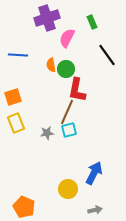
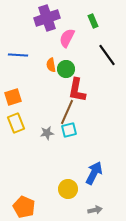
green rectangle: moved 1 px right, 1 px up
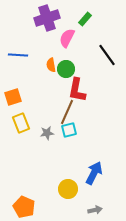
green rectangle: moved 8 px left, 2 px up; rotated 64 degrees clockwise
yellow rectangle: moved 5 px right
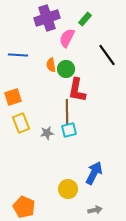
brown line: rotated 25 degrees counterclockwise
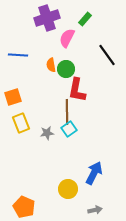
cyan square: moved 1 px up; rotated 21 degrees counterclockwise
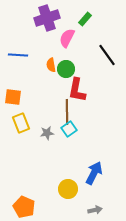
orange square: rotated 24 degrees clockwise
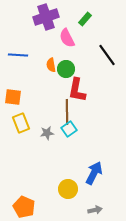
purple cross: moved 1 px left, 1 px up
pink semicircle: rotated 54 degrees counterclockwise
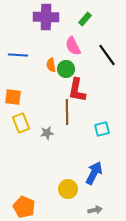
purple cross: rotated 20 degrees clockwise
pink semicircle: moved 6 px right, 8 px down
cyan square: moved 33 px right; rotated 21 degrees clockwise
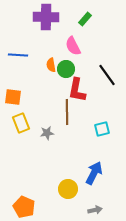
black line: moved 20 px down
